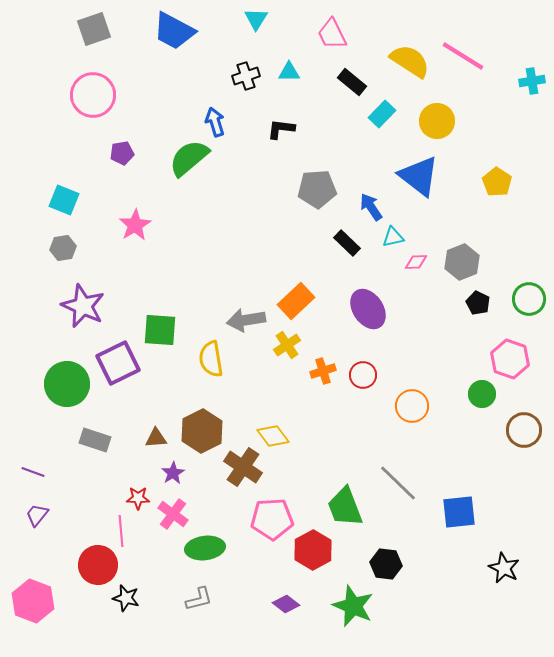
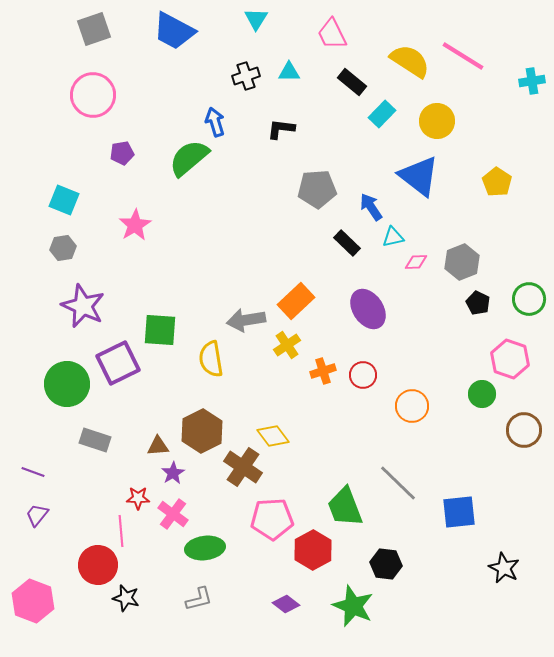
brown triangle at (156, 438): moved 2 px right, 8 px down
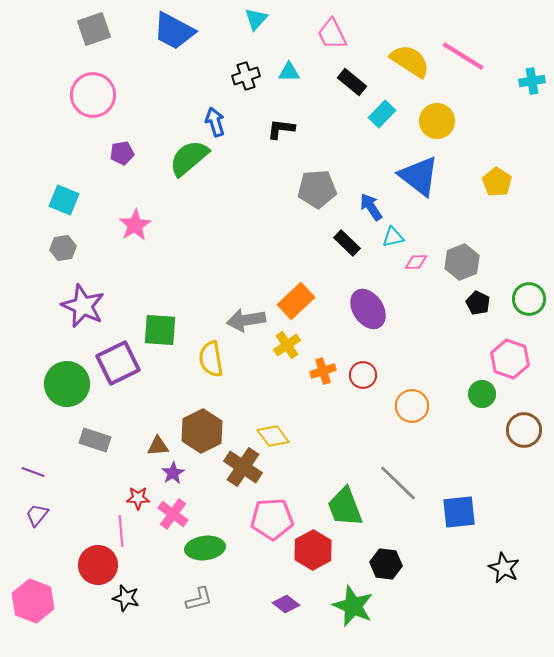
cyan triangle at (256, 19): rotated 10 degrees clockwise
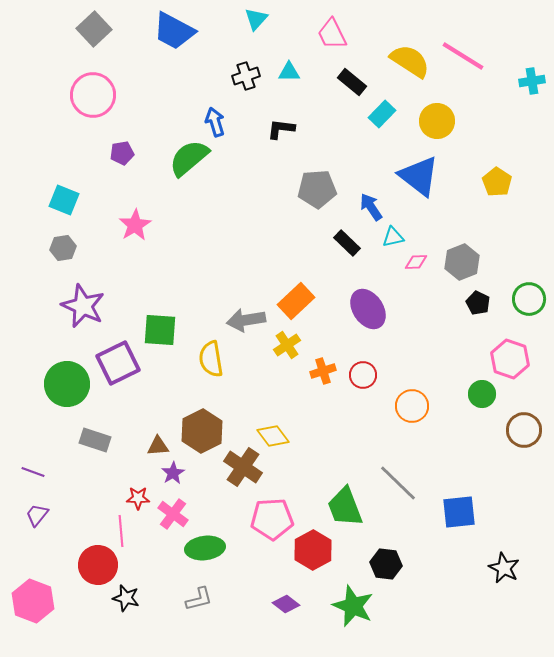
gray square at (94, 29): rotated 24 degrees counterclockwise
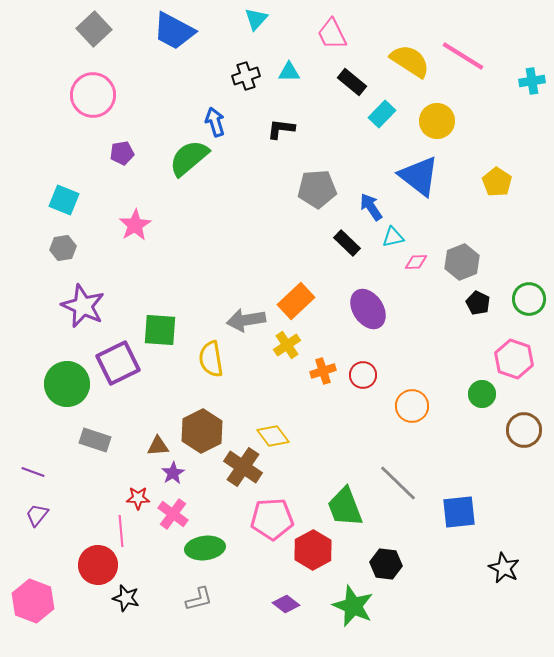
pink hexagon at (510, 359): moved 4 px right
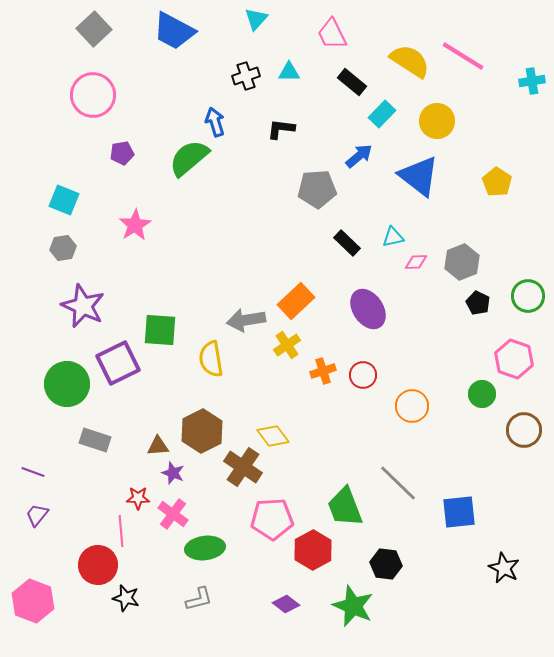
blue arrow at (371, 207): moved 12 px left, 51 px up; rotated 84 degrees clockwise
green circle at (529, 299): moved 1 px left, 3 px up
purple star at (173, 473): rotated 20 degrees counterclockwise
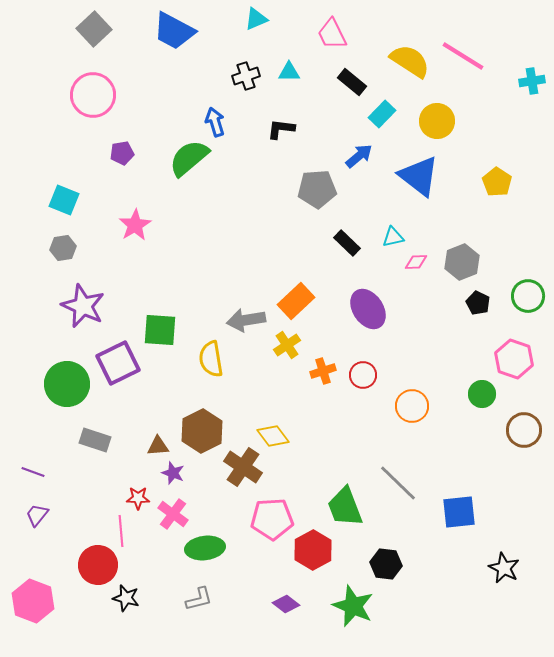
cyan triangle at (256, 19): rotated 25 degrees clockwise
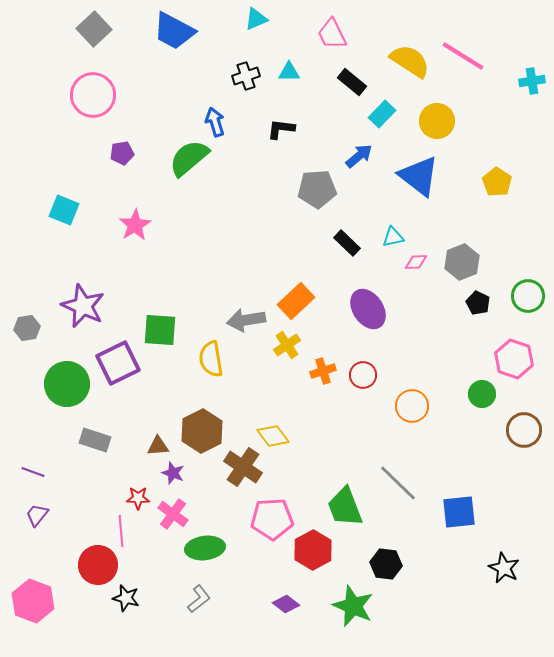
cyan square at (64, 200): moved 10 px down
gray hexagon at (63, 248): moved 36 px left, 80 px down
gray L-shape at (199, 599): rotated 24 degrees counterclockwise
